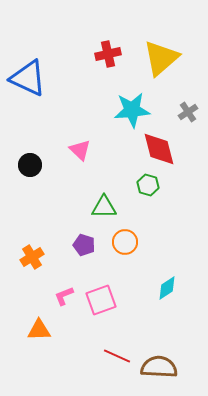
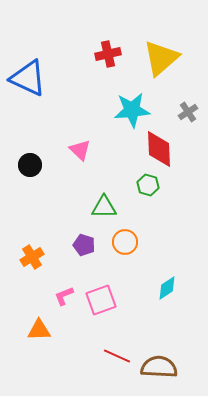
red diamond: rotated 12 degrees clockwise
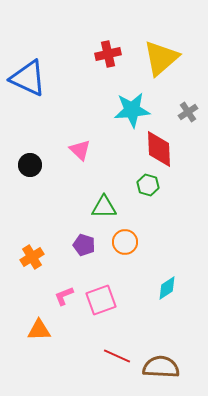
brown semicircle: moved 2 px right
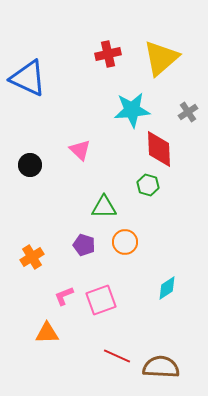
orange triangle: moved 8 px right, 3 px down
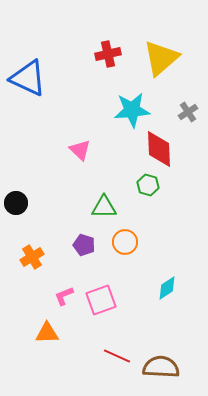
black circle: moved 14 px left, 38 px down
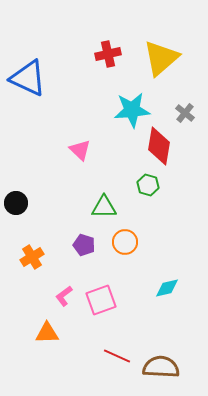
gray cross: moved 3 px left, 1 px down; rotated 18 degrees counterclockwise
red diamond: moved 3 px up; rotated 12 degrees clockwise
cyan diamond: rotated 20 degrees clockwise
pink L-shape: rotated 15 degrees counterclockwise
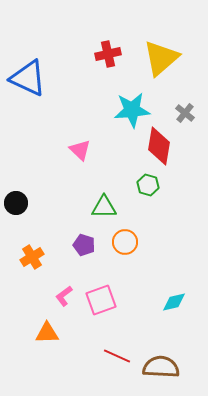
cyan diamond: moved 7 px right, 14 px down
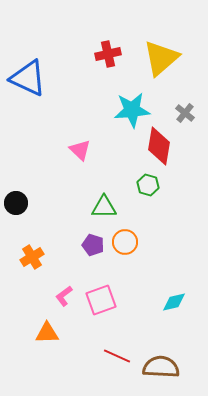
purple pentagon: moved 9 px right
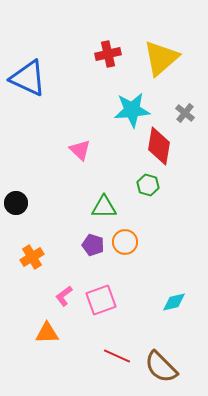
brown semicircle: rotated 138 degrees counterclockwise
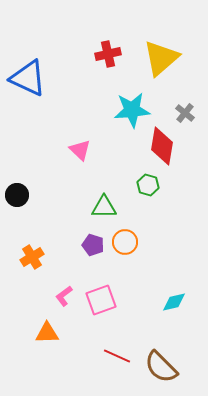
red diamond: moved 3 px right
black circle: moved 1 px right, 8 px up
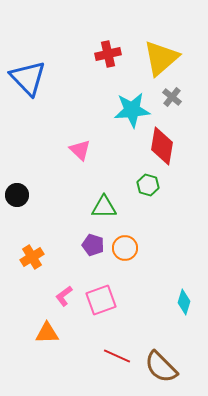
blue triangle: rotated 21 degrees clockwise
gray cross: moved 13 px left, 16 px up
orange circle: moved 6 px down
cyan diamond: moved 10 px right; rotated 60 degrees counterclockwise
